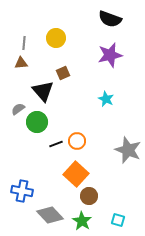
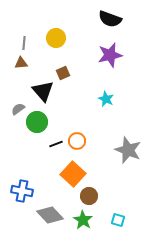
orange square: moved 3 px left
green star: moved 1 px right, 1 px up
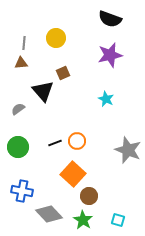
green circle: moved 19 px left, 25 px down
black line: moved 1 px left, 1 px up
gray diamond: moved 1 px left, 1 px up
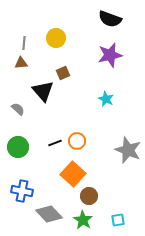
gray semicircle: rotated 80 degrees clockwise
cyan square: rotated 24 degrees counterclockwise
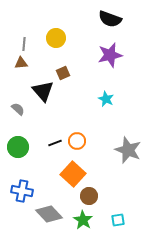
gray line: moved 1 px down
